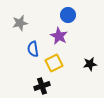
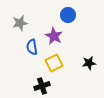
purple star: moved 5 px left
blue semicircle: moved 1 px left, 2 px up
black star: moved 1 px left, 1 px up
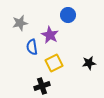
purple star: moved 4 px left, 1 px up
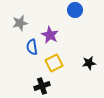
blue circle: moved 7 px right, 5 px up
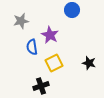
blue circle: moved 3 px left
gray star: moved 1 px right, 2 px up
black star: rotated 24 degrees clockwise
black cross: moved 1 px left
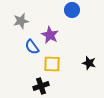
blue semicircle: rotated 28 degrees counterclockwise
yellow square: moved 2 px left, 1 px down; rotated 30 degrees clockwise
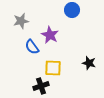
yellow square: moved 1 px right, 4 px down
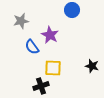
black star: moved 3 px right, 3 px down
